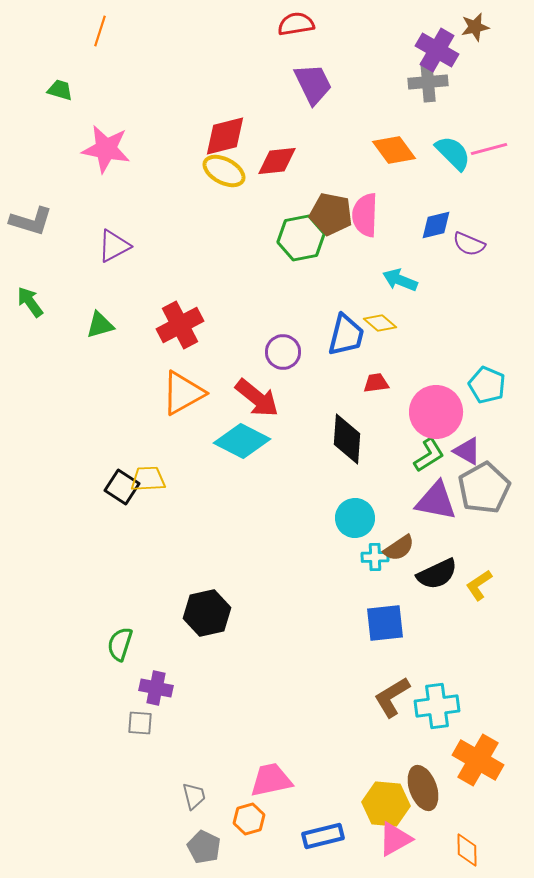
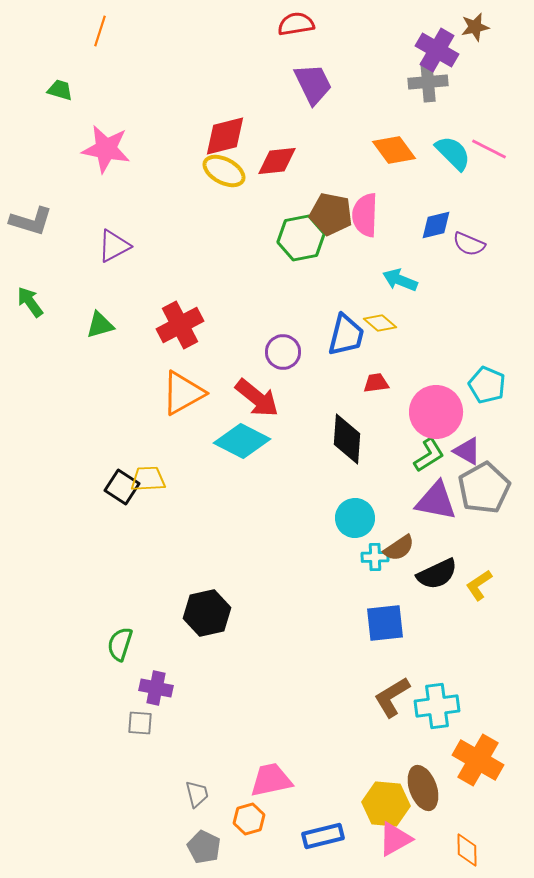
pink line at (489, 149): rotated 42 degrees clockwise
gray trapezoid at (194, 796): moved 3 px right, 2 px up
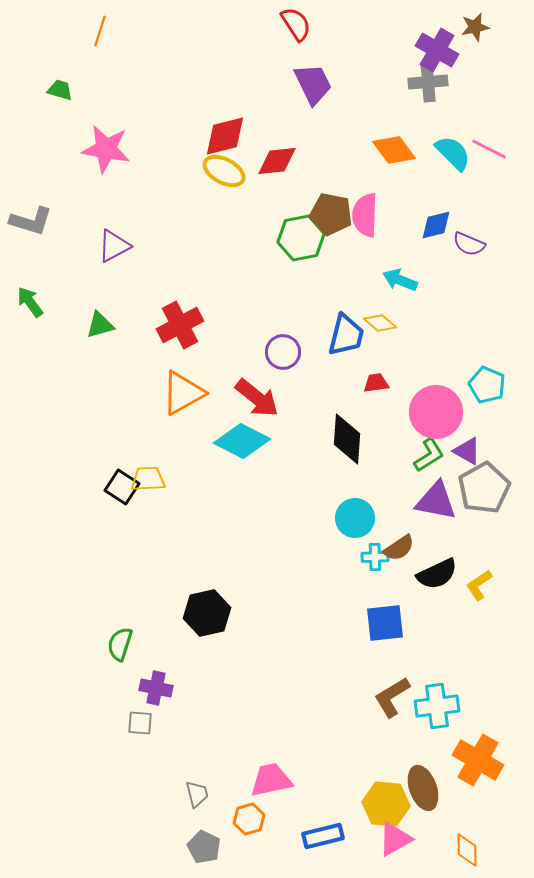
red semicircle at (296, 24): rotated 66 degrees clockwise
